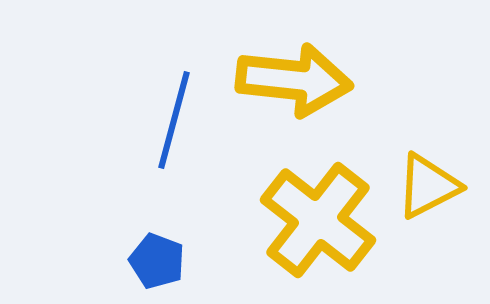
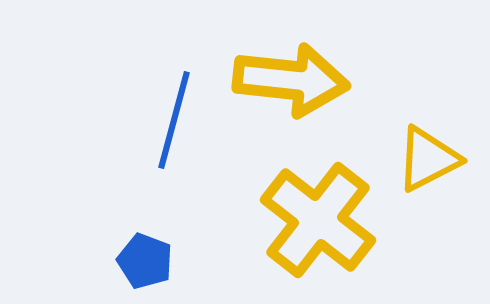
yellow arrow: moved 3 px left
yellow triangle: moved 27 px up
blue pentagon: moved 12 px left
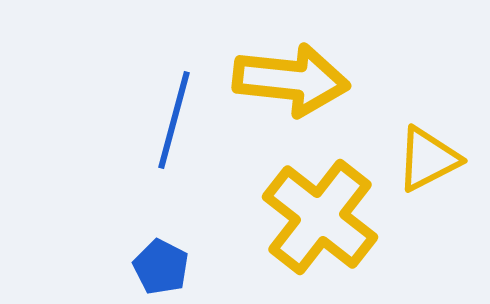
yellow cross: moved 2 px right, 3 px up
blue pentagon: moved 16 px right, 6 px down; rotated 6 degrees clockwise
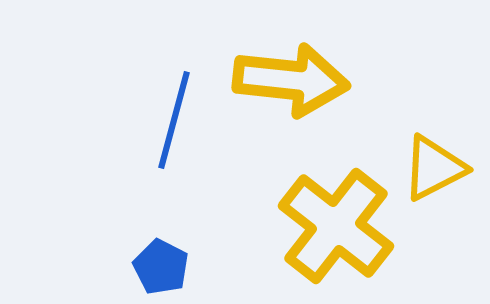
yellow triangle: moved 6 px right, 9 px down
yellow cross: moved 16 px right, 9 px down
